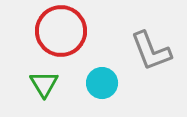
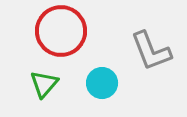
green triangle: rotated 12 degrees clockwise
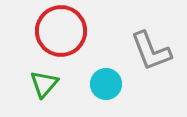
cyan circle: moved 4 px right, 1 px down
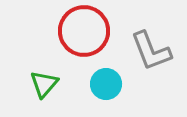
red circle: moved 23 px right
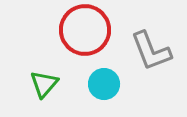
red circle: moved 1 px right, 1 px up
cyan circle: moved 2 px left
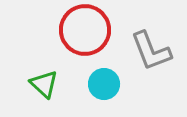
green triangle: rotated 28 degrees counterclockwise
